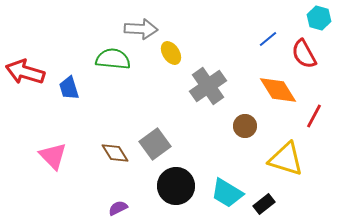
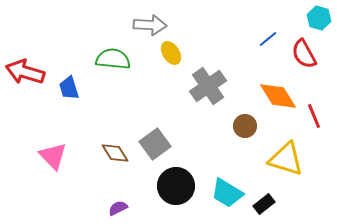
gray arrow: moved 9 px right, 4 px up
orange diamond: moved 6 px down
red line: rotated 50 degrees counterclockwise
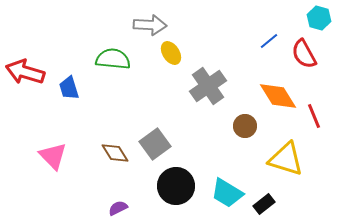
blue line: moved 1 px right, 2 px down
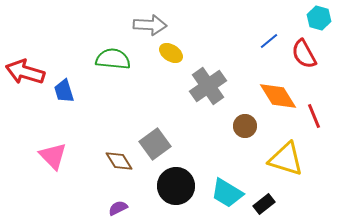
yellow ellipse: rotated 25 degrees counterclockwise
blue trapezoid: moved 5 px left, 3 px down
brown diamond: moved 4 px right, 8 px down
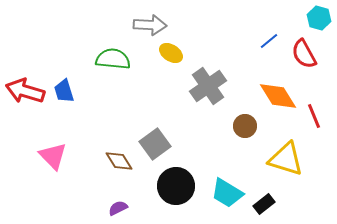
red arrow: moved 19 px down
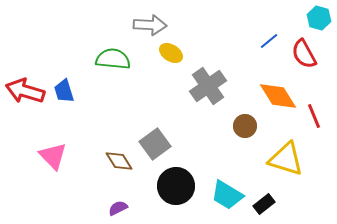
cyan trapezoid: moved 2 px down
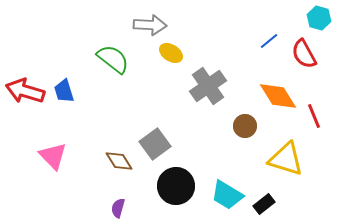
green semicircle: rotated 32 degrees clockwise
purple semicircle: rotated 48 degrees counterclockwise
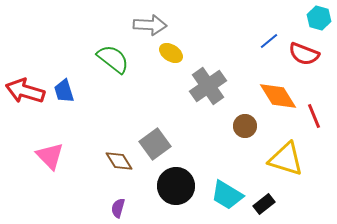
red semicircle: rotated 40 degrees counterclockwise
pink triangle: moved 3 px left
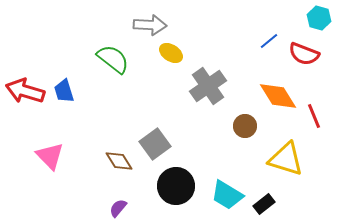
purple semicircle: rotated 24 degrees clockwise
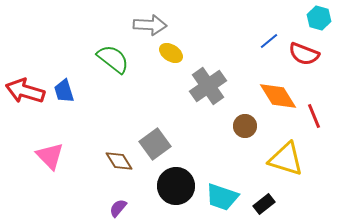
cyan trapezoid: moved 5 px left, 2 px down; rotated 12 degrees counterclockwise
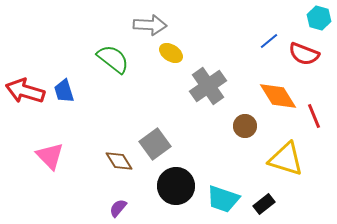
cyan trapezoid: moved 1 px right, 2 px down
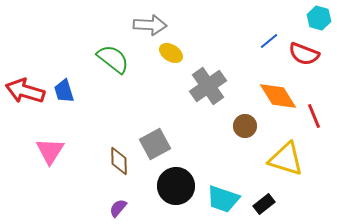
gray square: rotated 8 degrees clockwise
pink triangle: moved 5 px up; rotated 16 degrees clockwise
brown diamond: rotated 32 degrees clockwise
